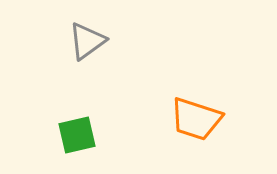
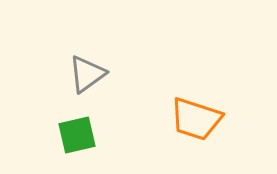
gray triangle: moved 33 px down
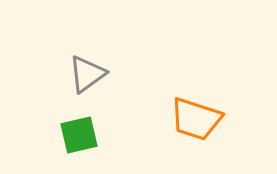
green square: moved 2 px right
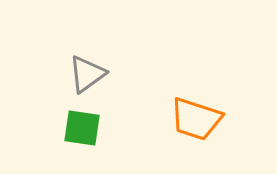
green square: moved 3 px right, 7 px up; rotated 21 degrees clockwise
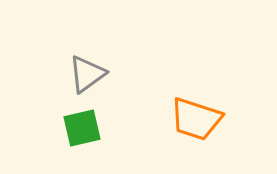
green square: rotated 21 degrees counterclockwise
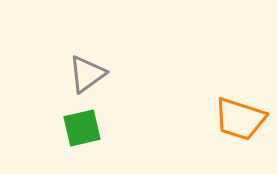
orange trapezoid: moved 44 px right
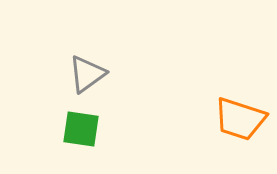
green square: moved 1 px left, 1 px down; rotated 21 degrees clockwise
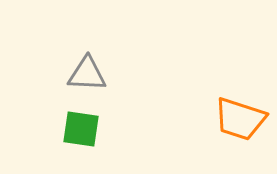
gray triangle: rotated 39 degrees clockwise
